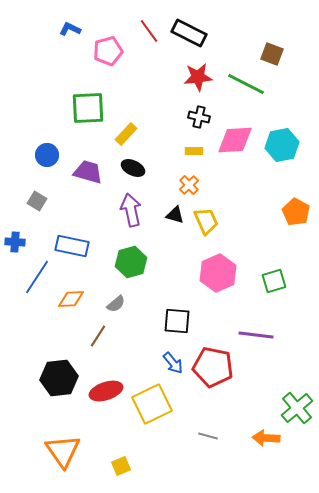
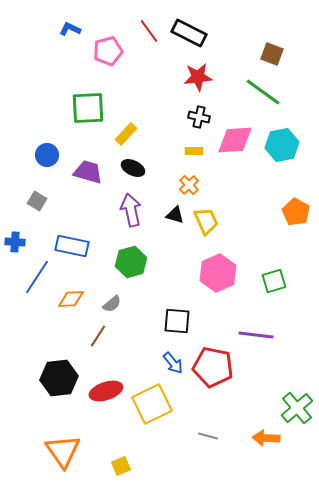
green line at (246, 84): moved 17 px right, 8 px down; rotated 9 degrees clockwise
gray semicircle at (116, 304): moved 4 px left
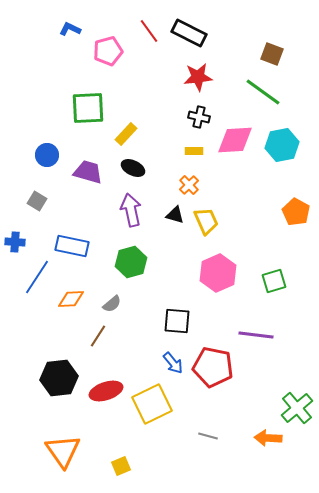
orange arrow at (266, 438): moved 2 px right
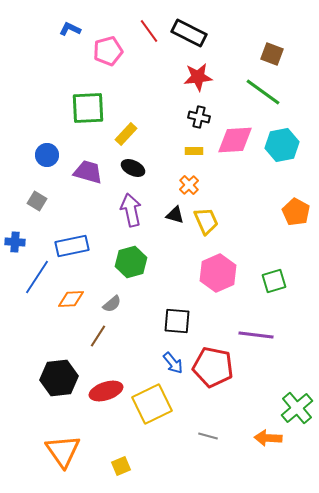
blue rectangle at (72, 246): rotated 24 degrees counterclockwise
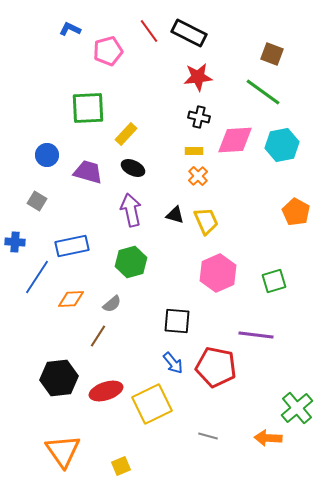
orange cross at (189, 185): moved 9 px right, 9 px up
red pentagon at (213, 367): moved 3 px right
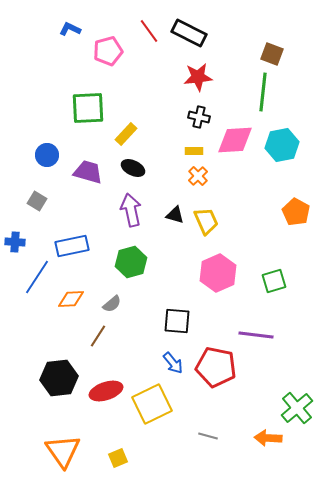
green line at (263, 92): rotated 60 degrees clockwise
yellow square at (121, 466): moved 3 px left, 8 px up
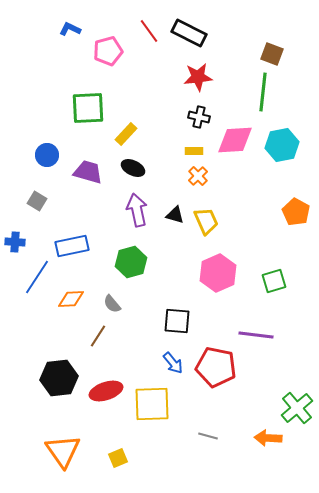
purple arrow at (131, 210): moved 6 px right
gray semicircle at (112, 304): rotated 90 degrees clockwise
yellow square at (152, 404): rotated 24 degrees clockwise
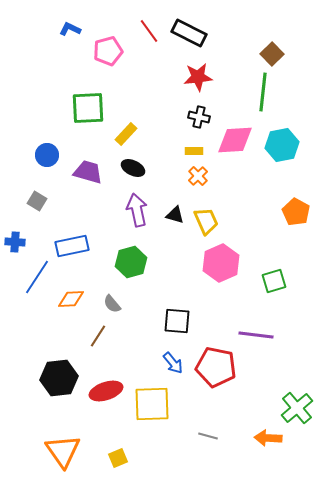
brown square at (272, 54): rotated 25 degrees clockwise
pink hexagon at (218, 273): moved 3 px right, 10 px up
